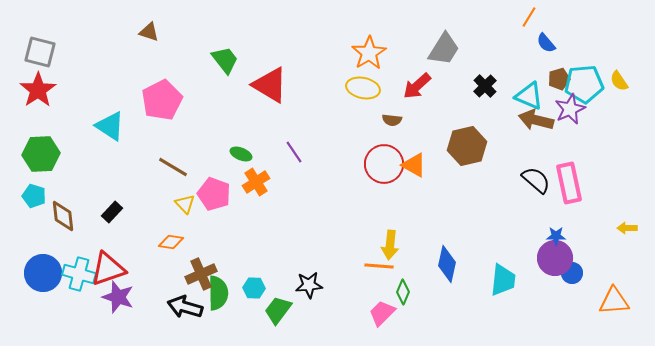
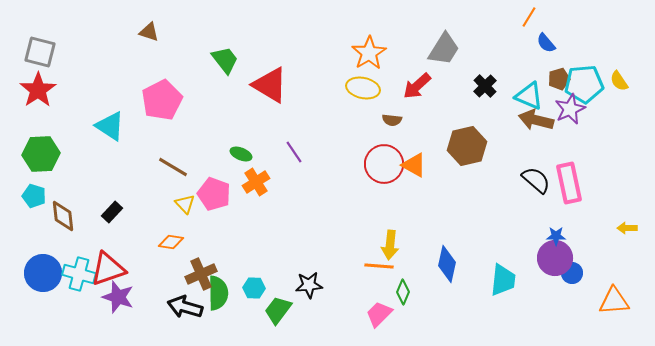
pink trapezoid at (382, 313): moved 3 px left, 1 px down
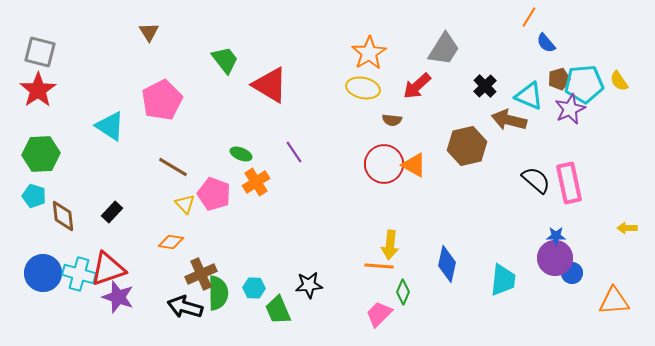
brown triangle at (149, 32): rotated 40 degrees clockwise
brown arrow at (536, 120): moved 27 px left
green trapezoid at (278, 310): rotated 60 degrees counterclockwise
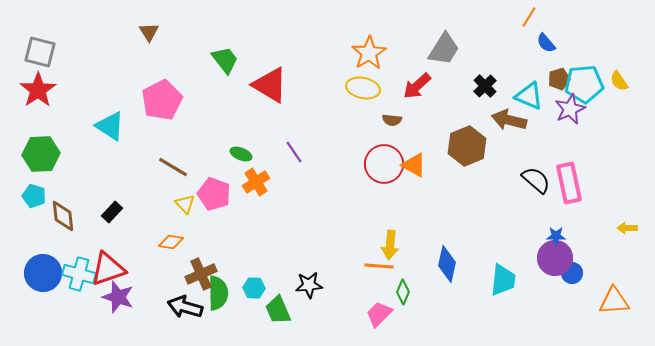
brown hexagon at (467, 146): rotated 9 degrees counterclockwise
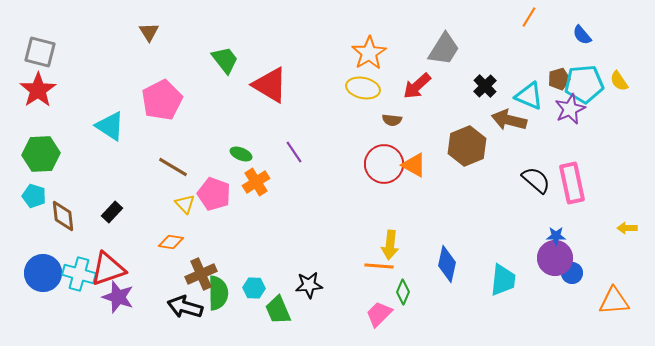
blue semicircle at (546, 43): moved 36 px right, 8 px up
pink rectangle at (569, 183): moved 3 px right
